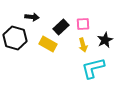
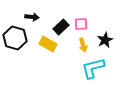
pink square: moved 2 px left
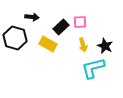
pink square: moved 1 px left, 2 px up
black star: moved 6 px down; rotated 21 degrees counterclockwise
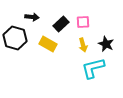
pink square: moved 3 px right
black rectangle: moved 3 px up
black star: moved 1 px right, 2 px up
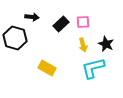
yellow rectangle: moved 1 px left, 24 px down
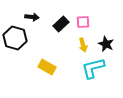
yellow rectangle: moved 1 px up
